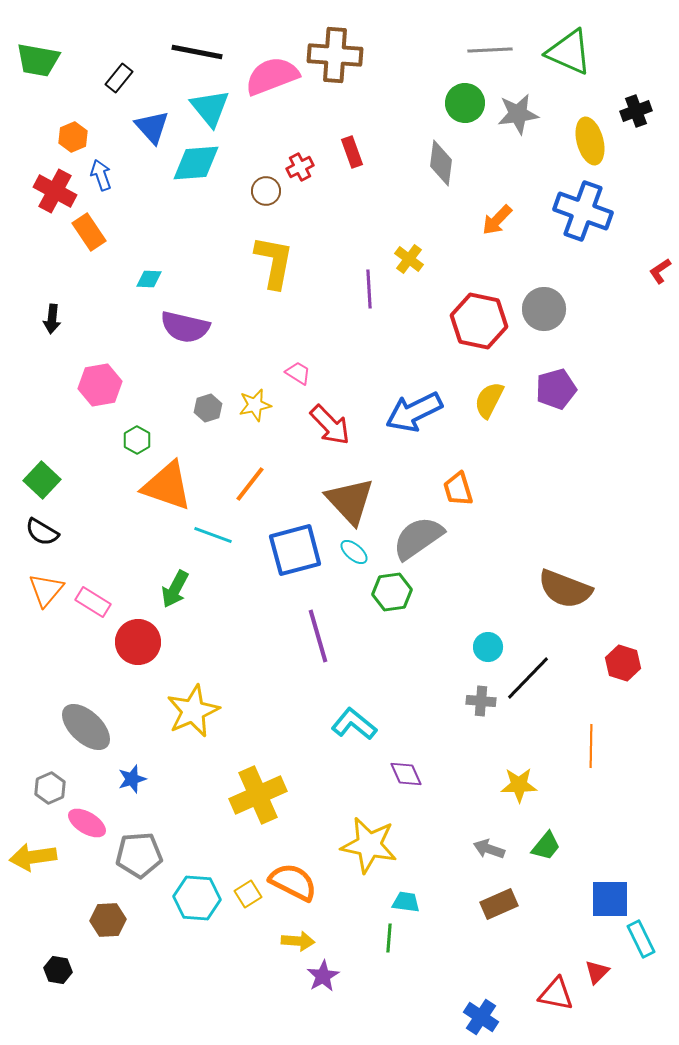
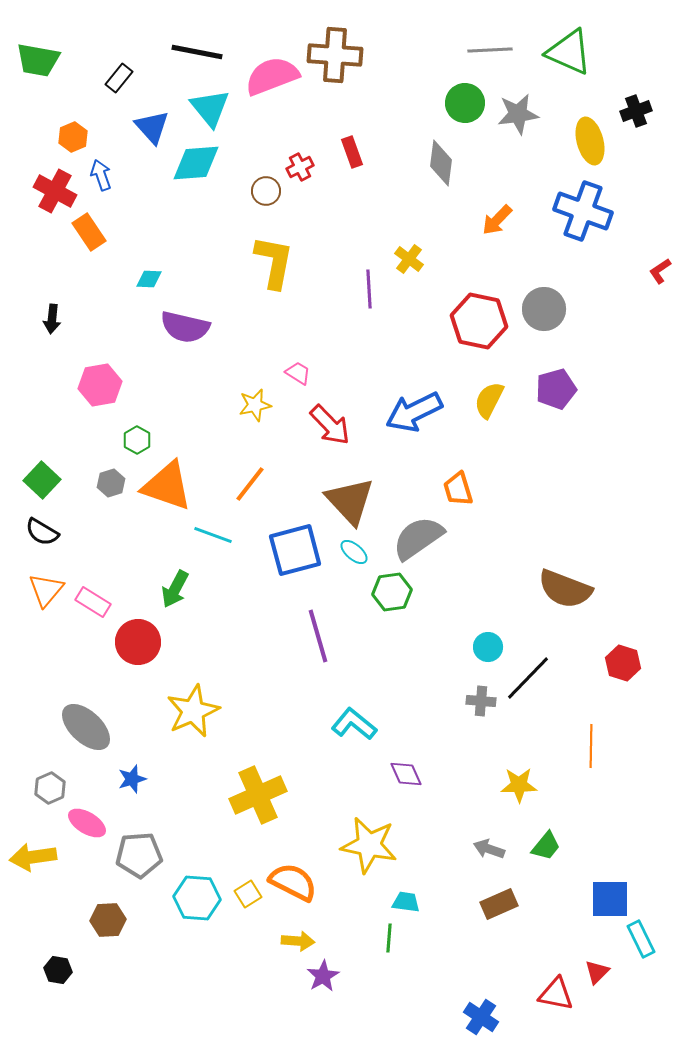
gray hexagon at (208, 408): moved 97 px left, 75 px down
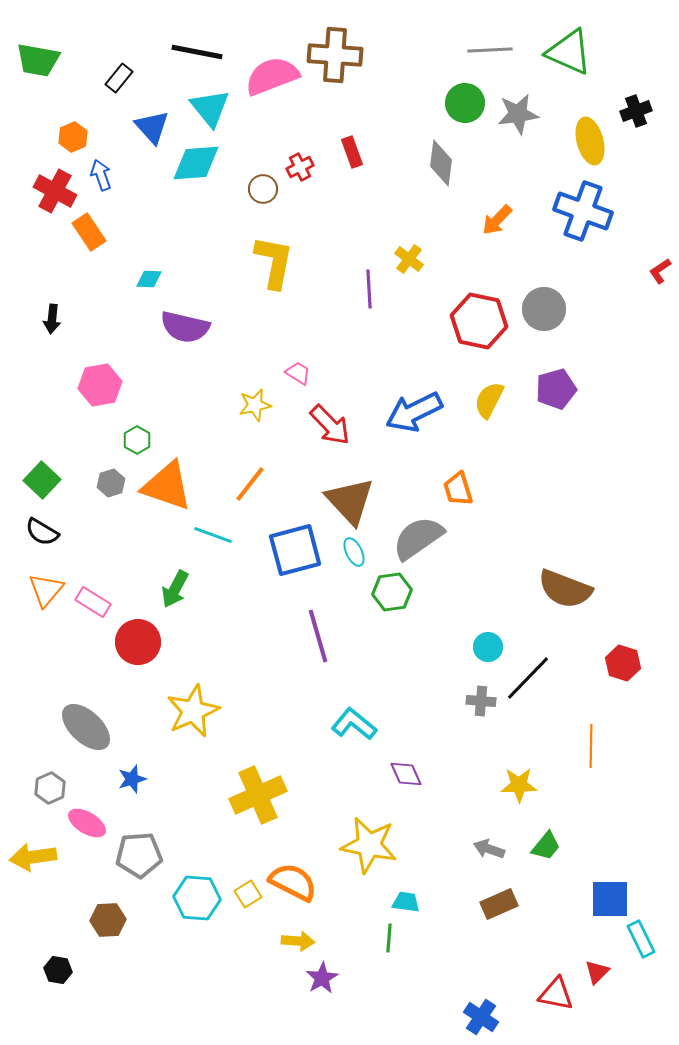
brown circle at (266, 191): moved 3 px left, 2 px up
cyan ellipse at (354, 552): rotated 24 degrees clockwise
purple star at (323, 976): moved 1 px left, 2 px down
